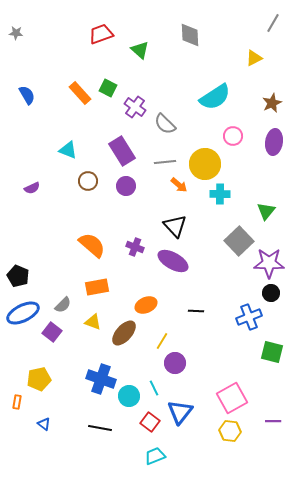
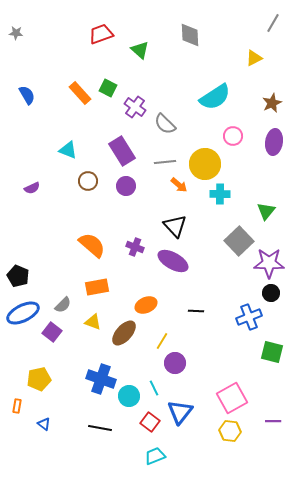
orange rectangle at (17, 402): moved 4 px down
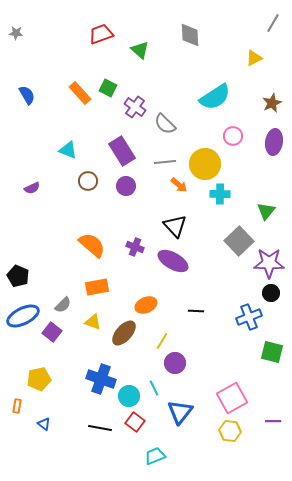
blue ellipse at (23, 313): moved 3 px down
red square at (150, 422): moved 15 px left
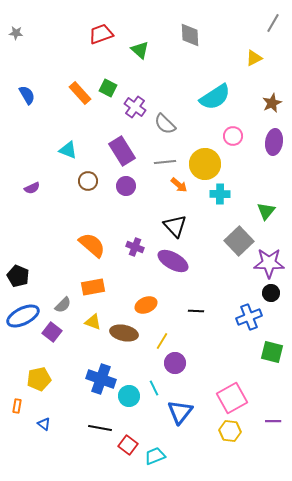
orange rectangle at (97, 287): moved 4 px left
brown ellipse at (124, 333): rotated 60 degrees clockwise
red square at (135, 422): moved 7 px left, 23 px down
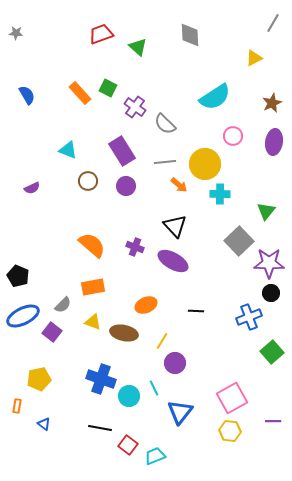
green triangle at (140, 50): moved 2 px left, 3 px up
green square at (272, 352): rotated 35 degrees clockwise
